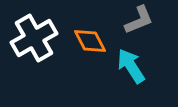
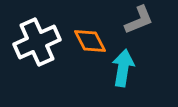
white cross: moved 3 px right, 4 px down; rotated 6 degrees clockwise
cyan arrow: moved 8 px left, 2 px down; rotated 42 degrees clockwise
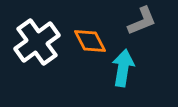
gray L-shape: moved 3 px right, 1 px down
white cross: rotated 12 degrees counterclockwise
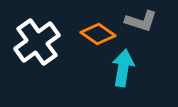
gray L-shape: moved 1 px left; rotated 40 degrees clockwise
orange diamond: moved 8 px right, 7 px up; rotated 28 degrees counterclockwise
